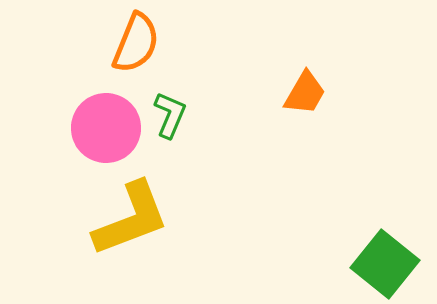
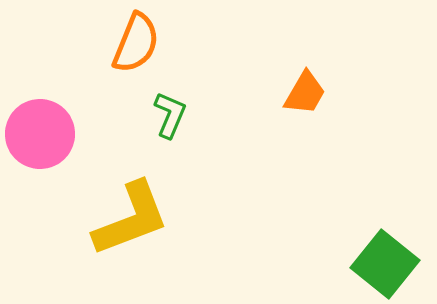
pink circle: moved 66 px left, 6 px down
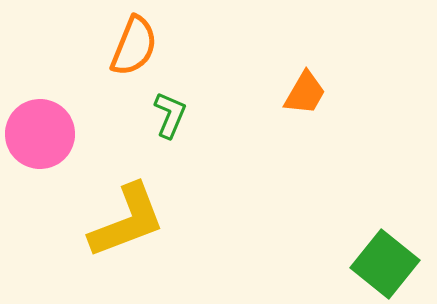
orange semicircle: moved 2 px left, 3 px down
yellow L-shape: moved 4 px left, 2 px down
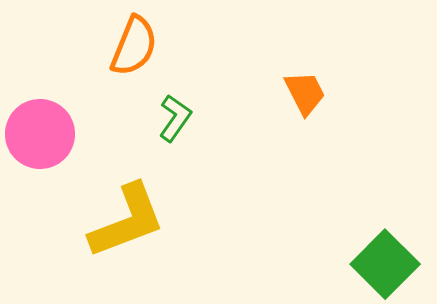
orange trapezoid: rotated 57 degrees counterclockwise
green L-shape: moved 5 px right, 3 px down; rotated 12 degrees clockwise
green square: rotated 6 degrees clockwise
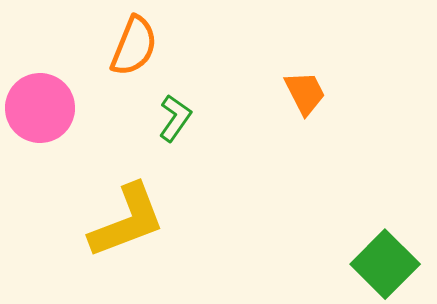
pink circle: moved 26 px up
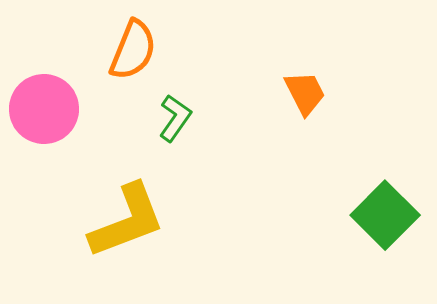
orange semicircle: moved 1 px left, 4 px down
pink circle: moved 4 px right, 1 px down
green square: moved 49 px up
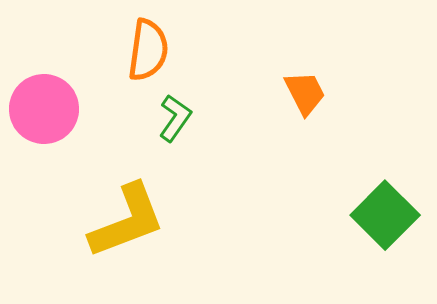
orange semicircle: moved 15 px right; rotated 14 degrees counterclockwise
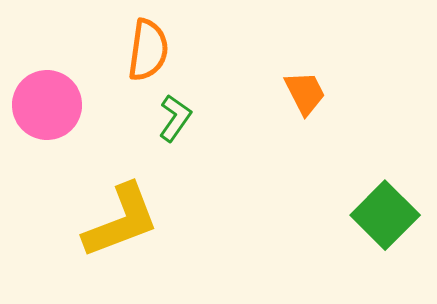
pink circle: moved 3 px right, 4 px up
yellow L-shape: moved 6 px left
